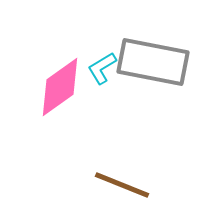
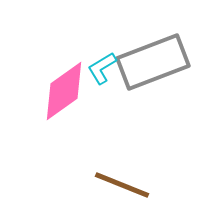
gray rectangle: rotated 32 degrees counterclockwise
pink diamond: moved 4 px right, 4 px down
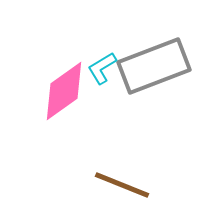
gray rectangle: moved 1 px right, 4 px down
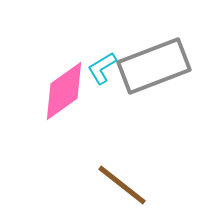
brown line: rotated 16 degrees clockwise
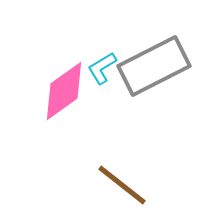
gray rectangle: rotated 6 degrees counterclockwise
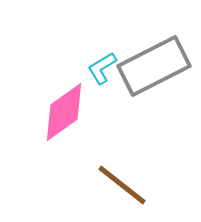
pink diamond: moved 21 px down
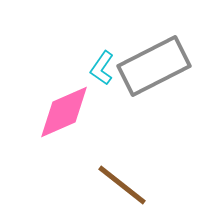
cyan L-shape: rotated 24 degrees counterclockwise
pink diamond: rotated 12 degrees clockwise
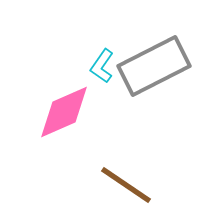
cyan L-shape: moved 2 px up
brown line: moved 4 px right; rotated 4 degrees counterclockwise
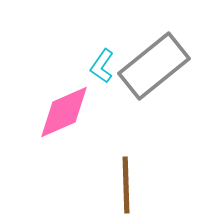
gray rectangle: rotated 12 degrees counterclockwise
brown line: rotated 54 degrees clockwise
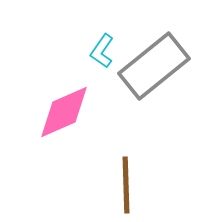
cyan L-shape: moved 15 px up
